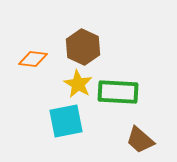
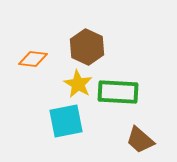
brown hexagon: moved 4 px right
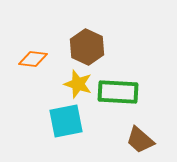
yellow star: rotated 12 degrees counterclockwise
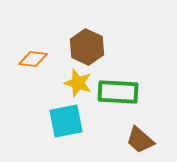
yellow star: moved 1 px up
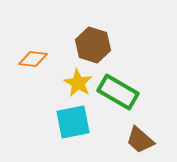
brown hexagon: moved 6 px right, 2 px up; rotated 8 degrees counterclockwise
yellow star: rotated 12 degrees clockwise
green rectangle: rotated 27 degrees clockwise
cyan square: moved 7 px right, 1 px down
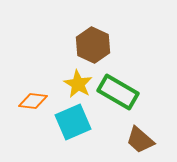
brown hexagon: rotated 8 degrees clockwise
orange diamond: moved 42 px down
yellow star: moved 1 px down
cyan square: rotated 12 degrees counterclockwise
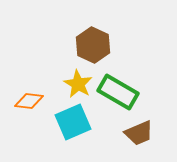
orange diamond: moved 4 px left
brown trapezoid: moved 1 px left, 7 px up; rotated 64 degrees counterclockwise
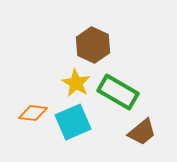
yellow star: moved 2 px left, 1 px up
orange diamond: moved 4 px right, 12 px down
brown trapezoid: moved 3 px right, 1 px up; rotated 16 degrees counterclockwise
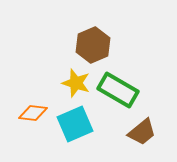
brown hexagon: rotated 12 degrees clockwise
yellow star: rotated 12 degrees counterclockwise
green rectangle: moved 2 px up
cyan square: moved 2 px right, 2 px down
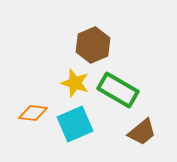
yellow star: moved 1 px left
